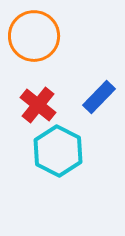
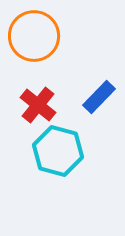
cyan hexagon: rotated 12 degrees counterclockwise
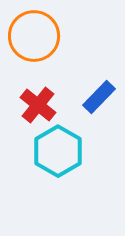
cyan hexagon: rotated 15 degrees clockwise
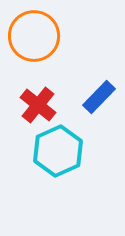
cyan hexagon: rotated 6 degrees clockwise
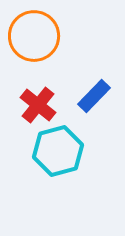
blue rectangle: moved 5 px left, 1 px up
cyan hexagon: rotated 9 degrees clockwise
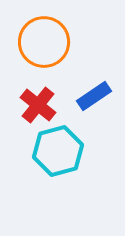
orange circle: moved 10 px right, 6 px down
blue rectangle: rotated 12 degrees clockwise
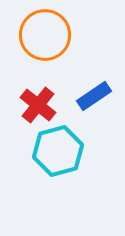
orange circle: moved 1 px right, 7 px up
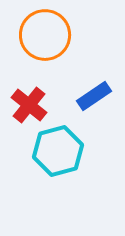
red cross: moved 9 px left
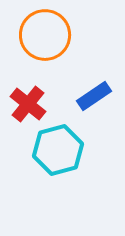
red cross: moved 1 px left, 1 px up
cyan hexagon: moved 1 px up
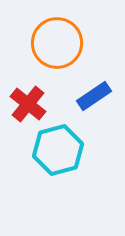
orange circle: moved 12 px right, 8 px down
